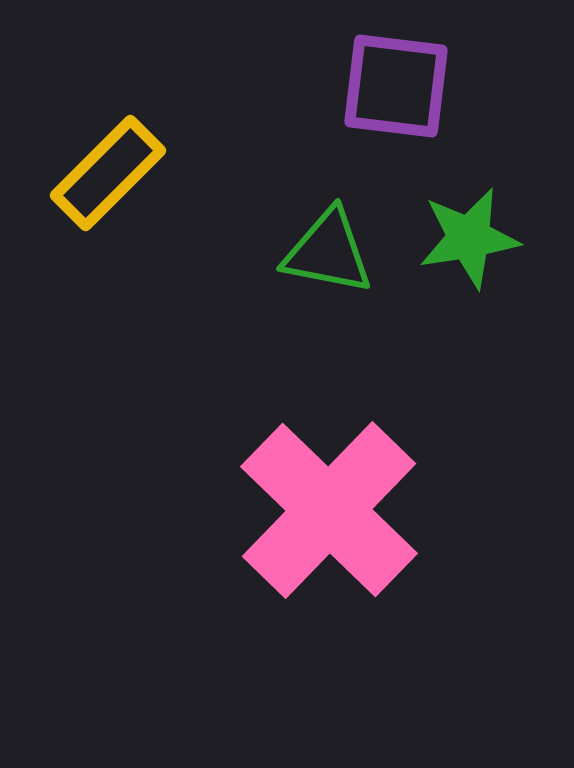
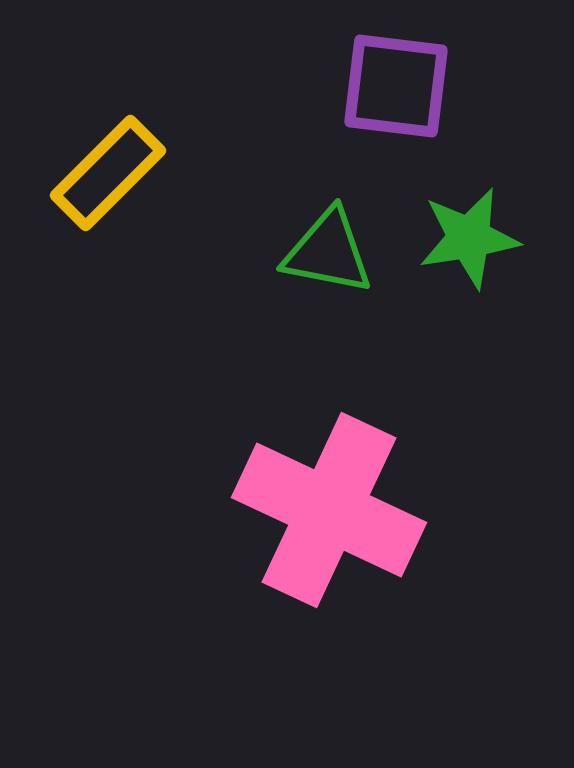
pink cross: rotated 19 degrees counterclockwise
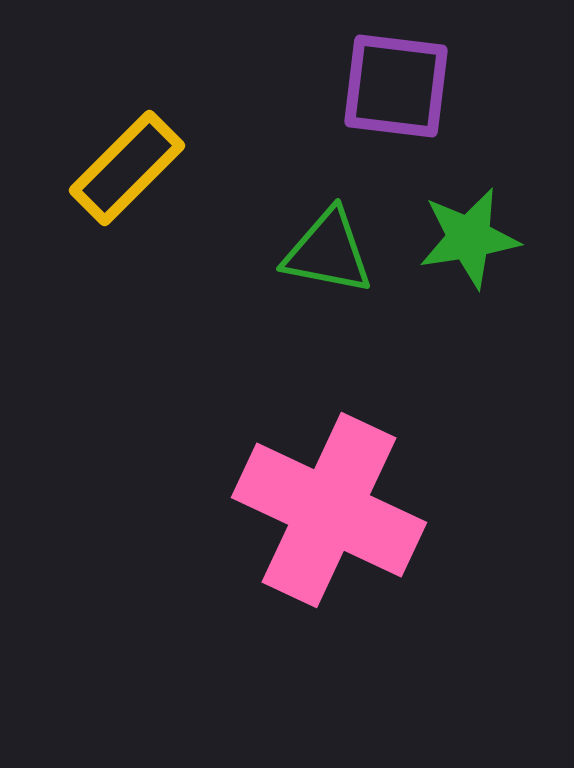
yellow rectangle: moved 19 px right, 5 px up
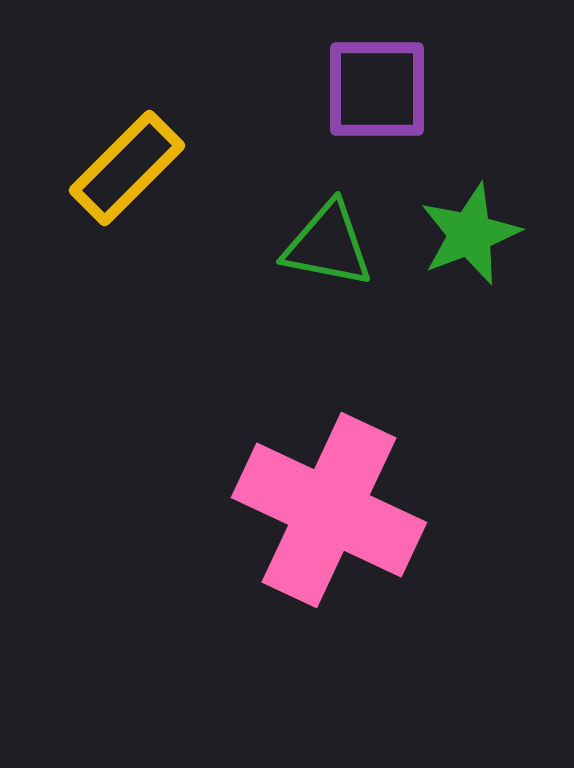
purple square: moved 19 px left, 3 px down; rotated 7 degrees counterclockwise
green star: moved 1 px right, 4 px up; rotated 12 degrees counterclockwise
green triangle: moved 7 px up
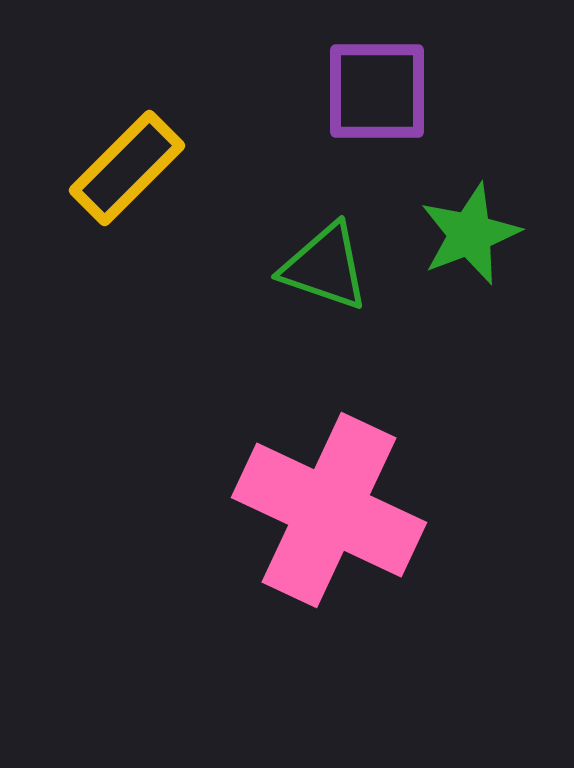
purple square: moved 2 px down
green triangle: moved 3 px left, 22 px down; rotated 8 degrees clockwise
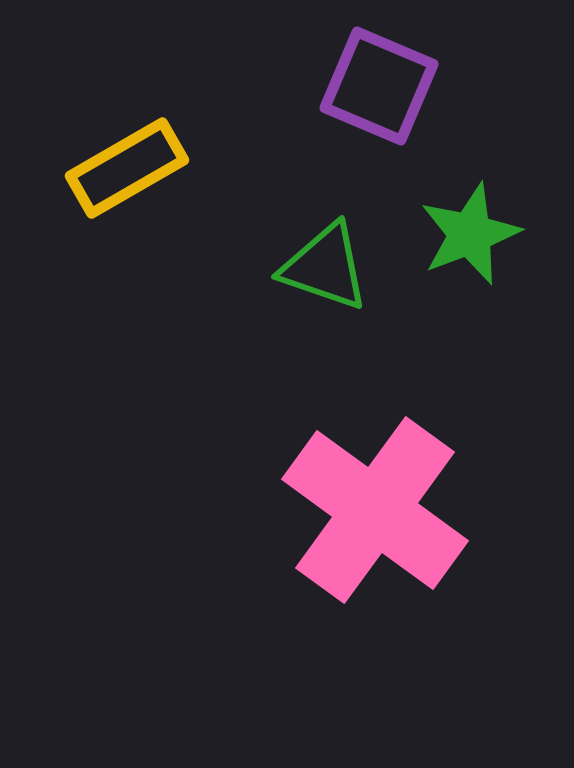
purple square: moved 2 px right, 5 px up; rotated 23 degrees clockwise
yellow rectangle: rotated 15 degrees clockwise
pink cross: moved 46 px right; rotated 11 degrees clockwise
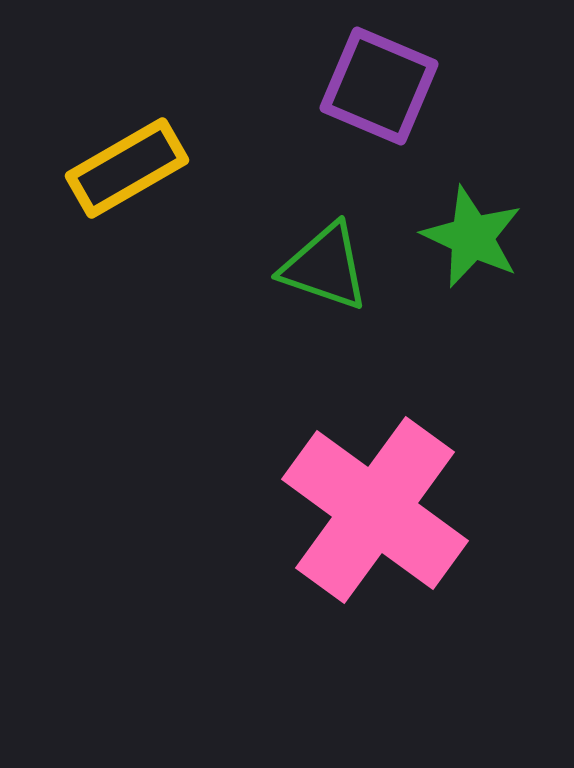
green star: moved 2 px right, 3 px down; rotated 26 degrees counterclockwise
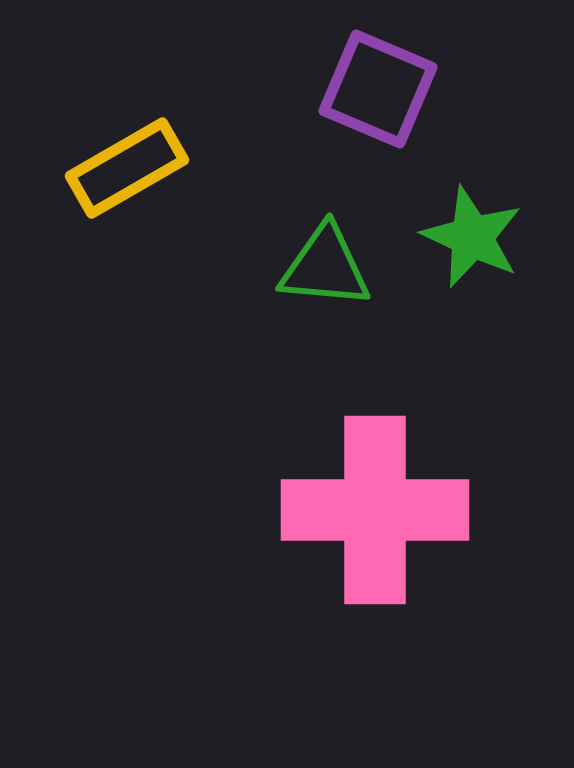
purple square: moved 1 px left, 3 px down
green triangle: rotated 14 degrees counterclockwise
pink cross: rotated 36 degrees counterclockwise
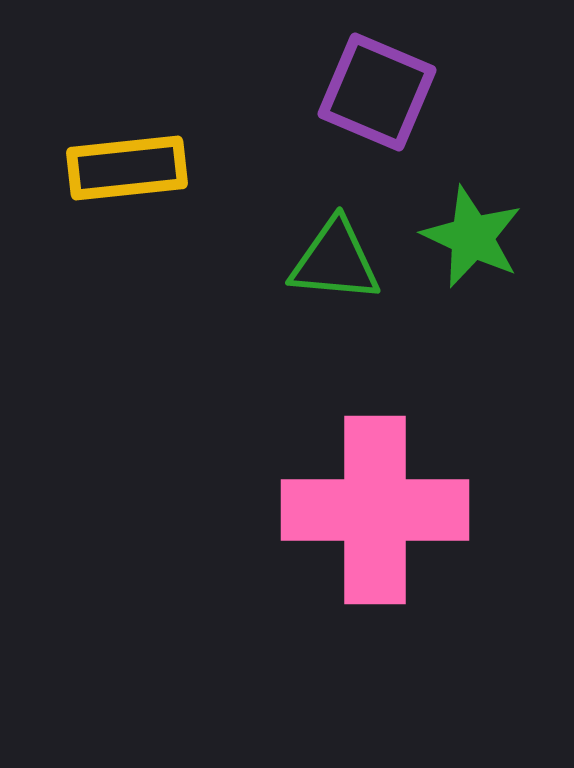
purple square: moved 1 px left, 3 px down
yellow rectangle: rotated 24 degrees clockwise
green triangle: moved 10 px right, 6 px up
